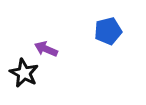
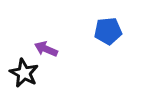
blue pentagon: rotated 8 degrees clockwise
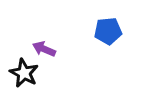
purple arrow: moved 2 px left
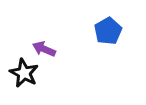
blue pentagon: rotated 24 degrees counterclockwise
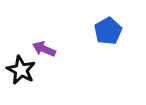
black star: moved 3 px left, 3 px up
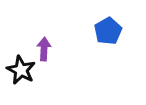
purple arrow: rotated 70 degrees clockwise
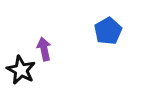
purple arrow: rotated 15 degrees counterclockwise
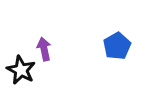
blue pentagon: moved 9 px right, 15 px down
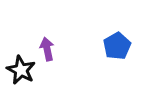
purple arrow: moved 3 px right
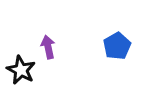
purple arrow: moved 1 px right, 2 px up
